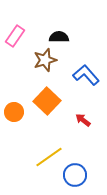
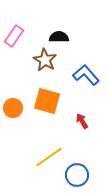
pink rectangle: moved 1 px left
brown star: rotated 25 degrees counterclockwise
orange square: rotated 28 degrees counterclockwise
orange circle: moved 1 px left, 4 px up
red arrow: moved 1 px left, 1 px down; rotated 21 degrees clockwise
blue circle: moved 2 px right
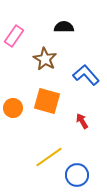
black semicircle: moved 5 px right, 10 px up
brown star: moved 1 px up
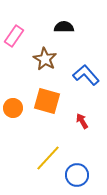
yellow line: moved 1 px left, 1 px down; rotated 12 degrees counterclockwise
